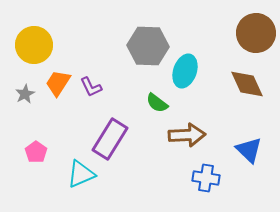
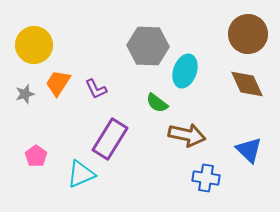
brown circle: moved 8 px left, 1 px down
purple L-shape: moved 5 px right, 2 px down
gray star: rotated 12 degrees clockwise
brown arrow: rotated 15 degrees clockwise
pink pentagon: moved 4 px down
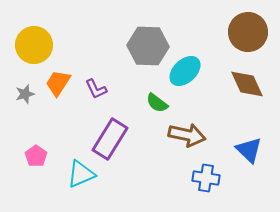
brown circle: moved 2 px up
cyan ellipse: rotated 28 degrees clockwise
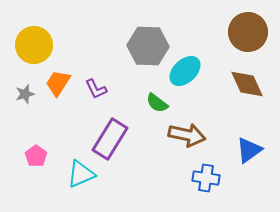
blue triangle: rotated 40 degrees clockwise
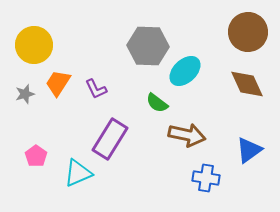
cyan triangle: moved 3 px left, 1 px up
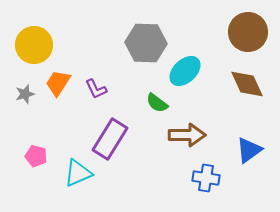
gray hexagon: moved 2 px left, 3 px up
brown arrow: rotated 12 degrees counterclockwise
pink pentagon: rotated 20 degrees counterclockwise
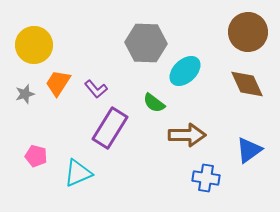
purple L-shape: rotated 15 degrees counterclockwise
green semicircle: moved 3 px left
purple rectangle: moved 11 px up
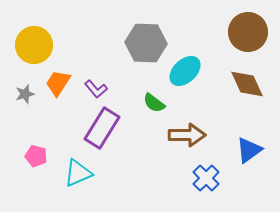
purple rectangle: moved 8 px left
blue cross: rotated 36 degrees clockwise
